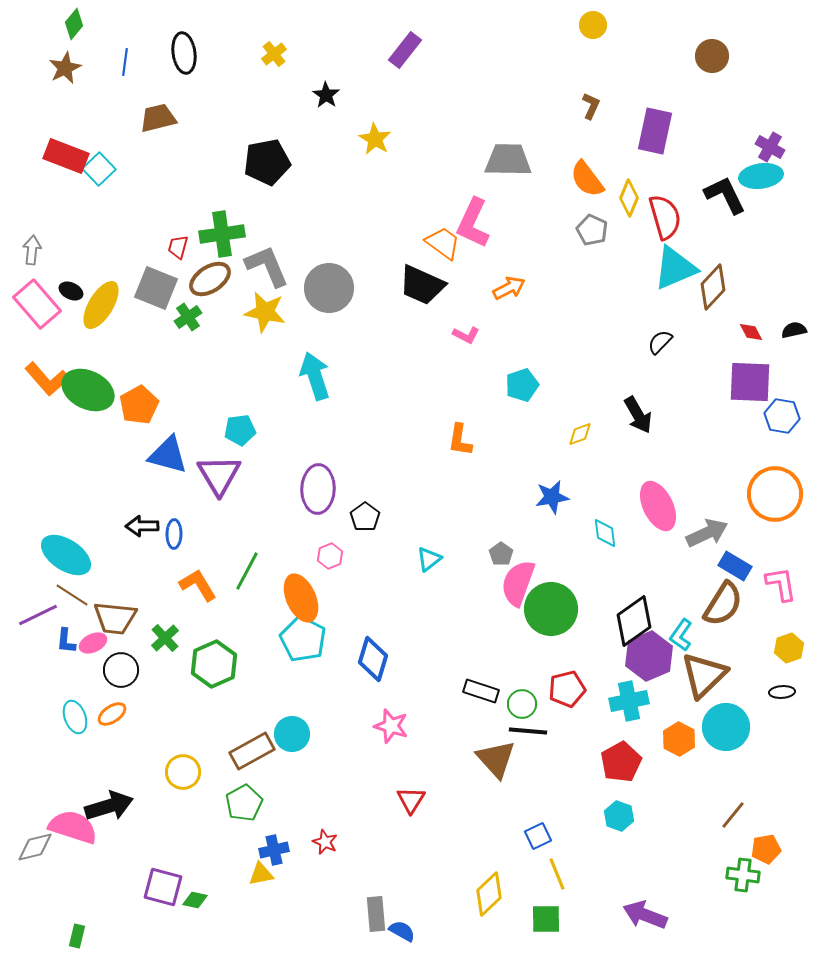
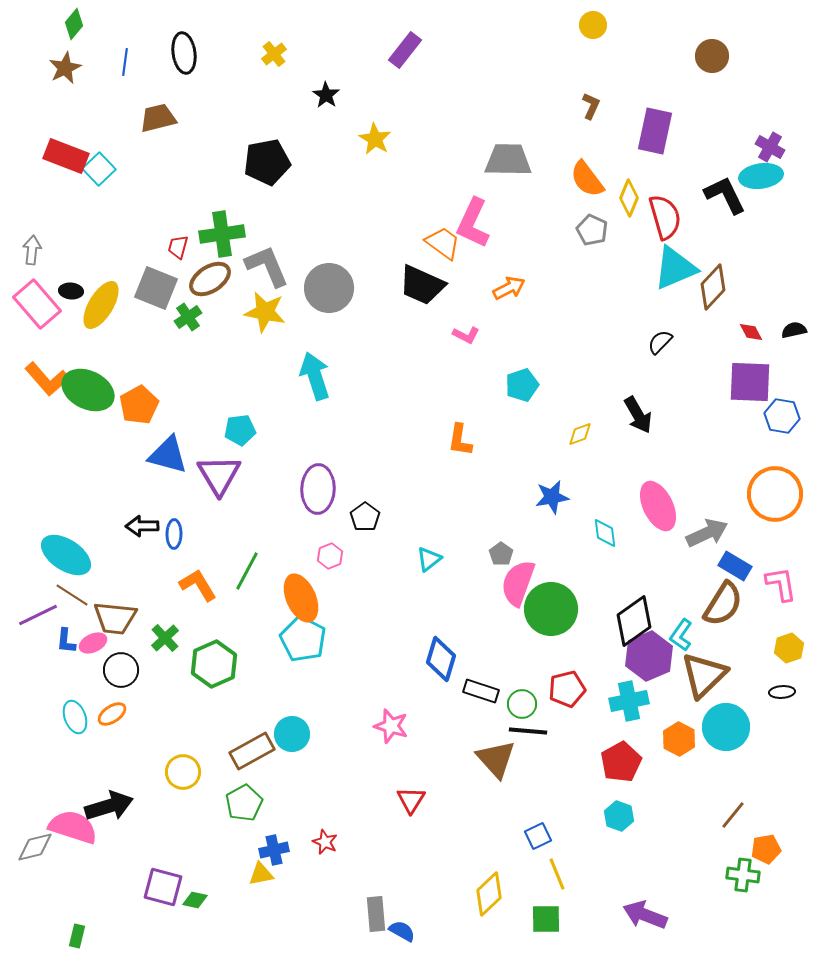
black ellipse at (71, 291): rotated 20 degrees counterclockwise
blue diamond at (373, 659): moved 68 px right
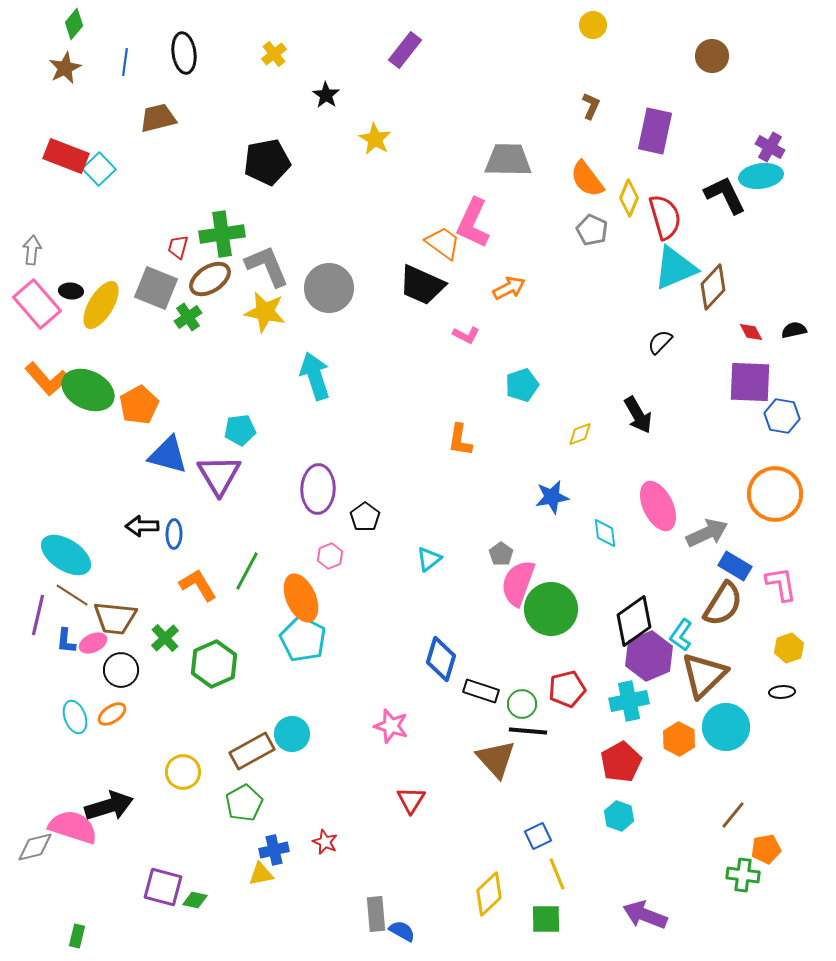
purple line at (38, 615): rotated 51 degrees counterclockwise
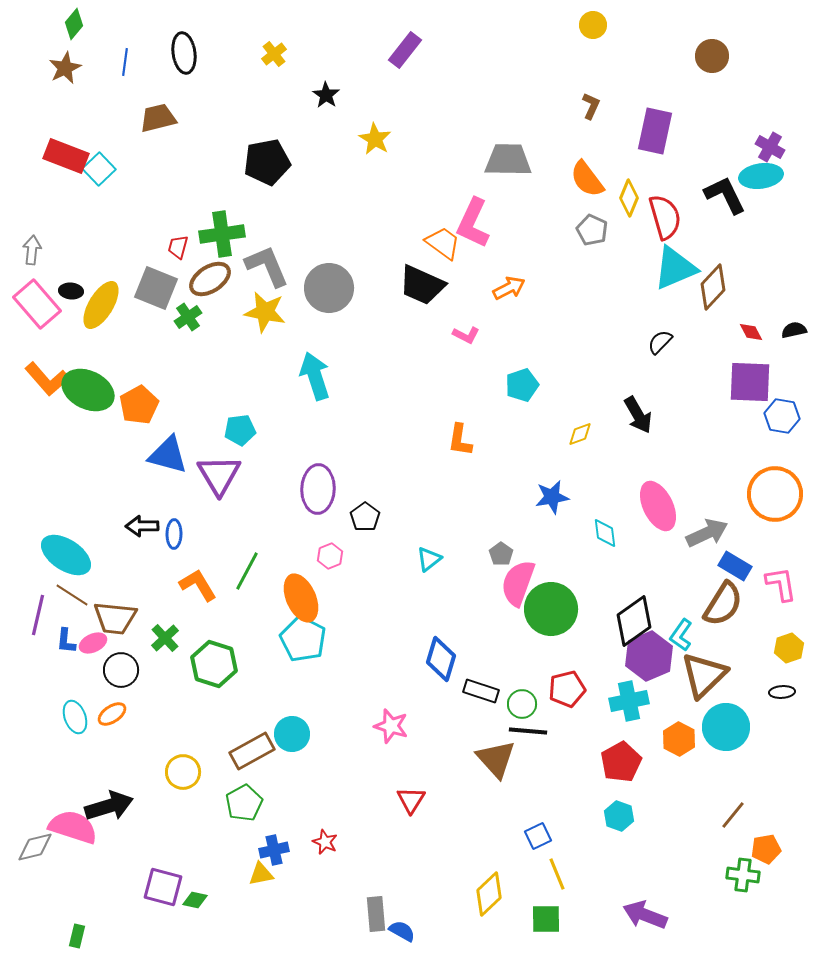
green hexagon at (214, 664): rotated 18 degrees counterclockwise
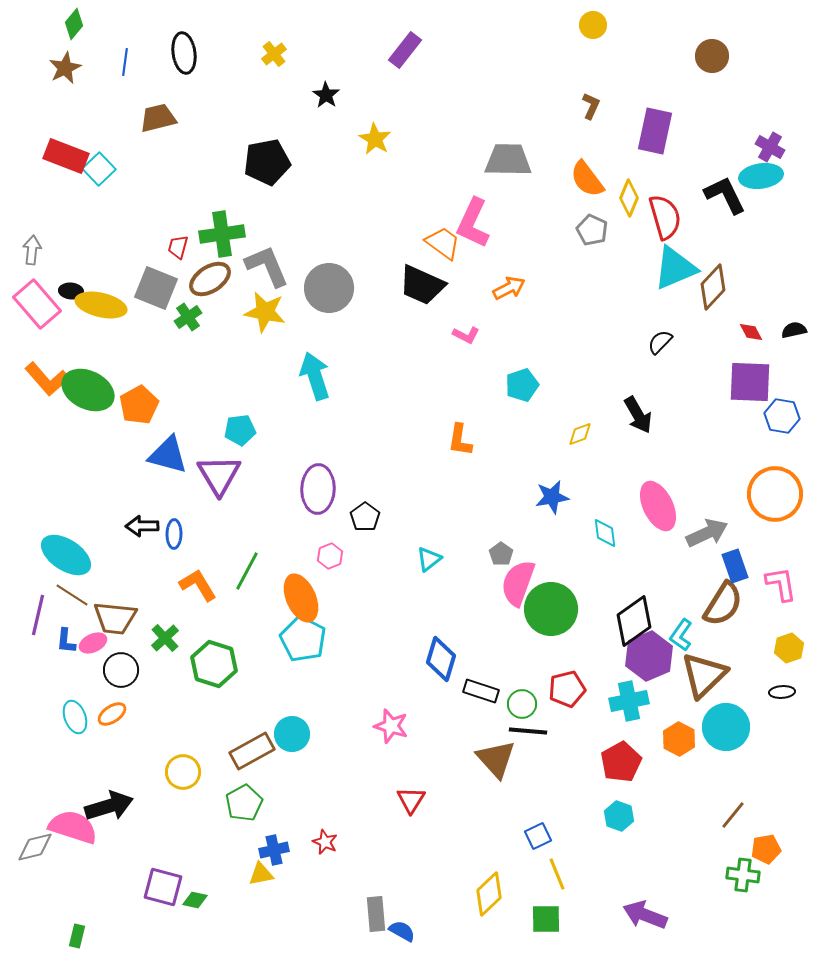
yellow ellipse at (101, 305): rotated 72 degrees clockwise
blue rectangle at (735, 566): rotated 40 degrees clockwise
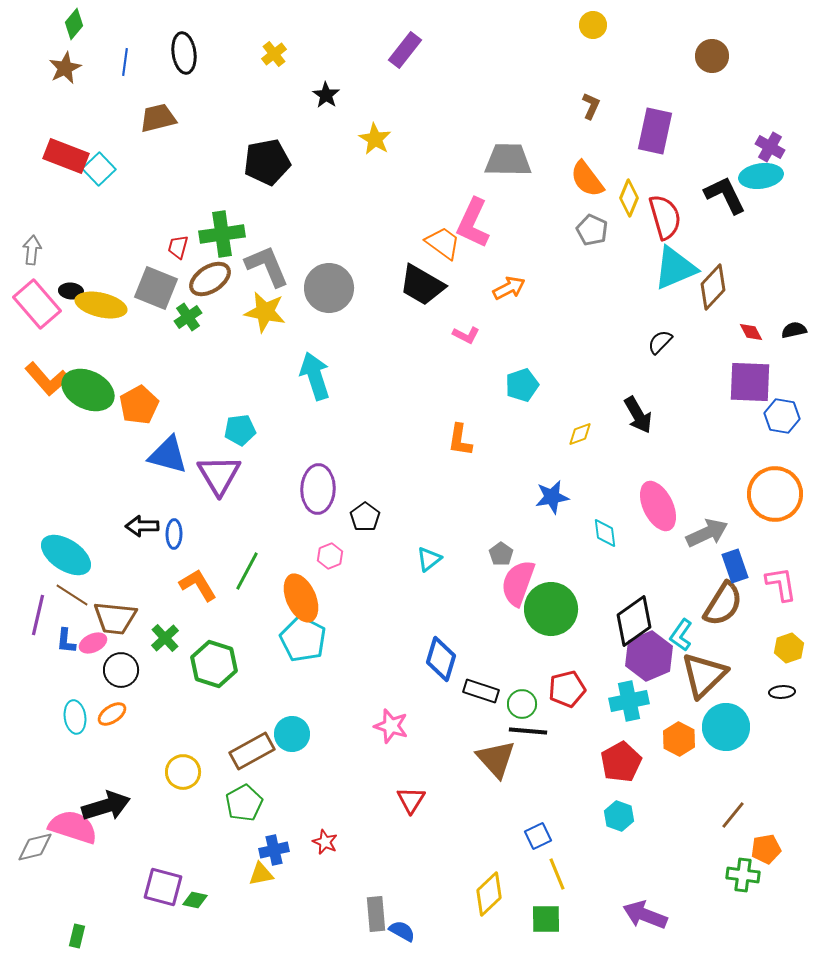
black trapezoid at (422, 285): rotated 6 degrees clockwise
cyan ellipse at (75, 717): rotated 12 degrees clockwise
black arrow at (109, 806): moved 3 px left
